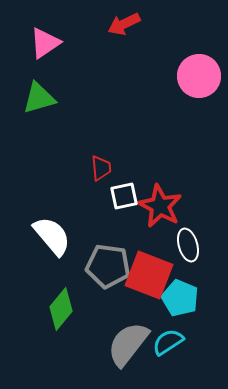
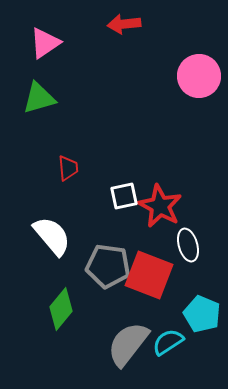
red arrow: rotated 20 degrees clockwise
red trapezoid: moved 33 px left
cyan pentagon: moved 22 px right, 16 px down
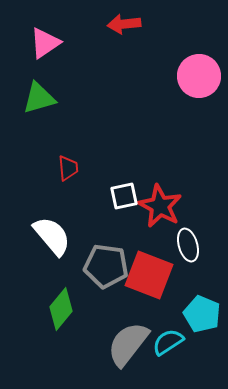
gray pentagon: moved 2 px left
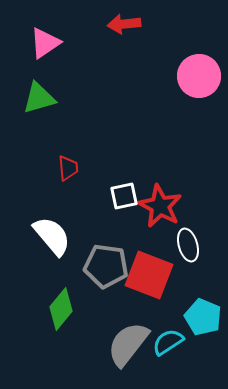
cyan pentagon: moved 1 px right, 3 px down
